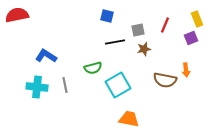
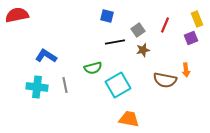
gray square: rotated 24 degrees counterclockwise
brown star: moved 1 px left, 1 px down
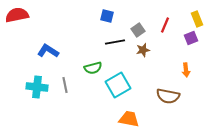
blue L-shape: moved 2 px right, 5 px up
brown semicircle: moved 3 px right, 16 px down
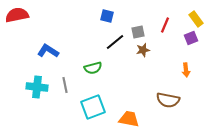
yellow rectangle: moved 1 px left; rotated 14 degrees counterclockwise
gray square: moved 2 px down; rotated 24 degrees clockwise
black line: rotated 30 degrees counterclockwise
cyan square: moved 25 px left, 22 px down; rotated 10 degrees clockwise
brown semicircle: moved 4 px down
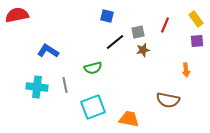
purple square: moved 6 px right, 3 px down; rotated 16 degrees clockwise
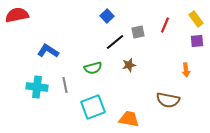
blue square: rotated 32 degrees clockwise
brown star: moved 14 px left, 15 px down
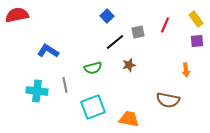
cyan cross: moved 4 px down
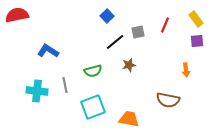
green semicircle: moved 3 px down
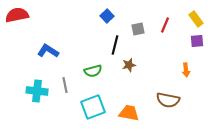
gray square: moved 3 px up
black line: moved 3 px down; rotated 36 degrees counterclockwise
orange trapezoid: moved 6 px up
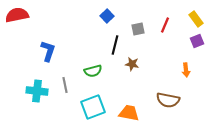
purple square: rotated 16 degrees counterclockwise
blue L-shape: rotated 75 degrees clockwise
brown star: moved 3 px right, 1 px up; rotated 24 degrees clockwise
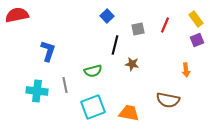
purple square: moved 1 px up
